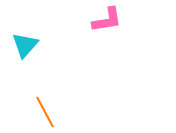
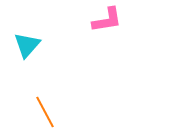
cyan triangle: moved 2 px right
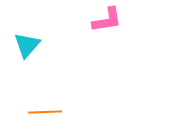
orange line: rotated 64 degrees counterclockwise
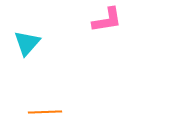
cyan triangle: moved 2 px up
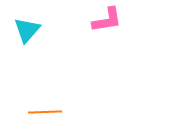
cyan triangle: moved 13 px up
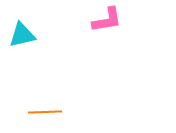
cyan triangle: moved 5 px left, 5 px down; rotated 36 degrees clockwise
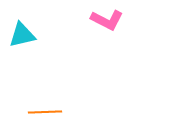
pink L-shape: rotated 36 degrees clockwise
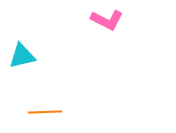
cyan triangle: moved 21 px down
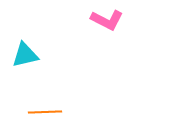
cyan triangle: moved 3 px right, 1 px up
